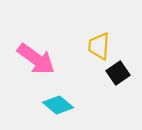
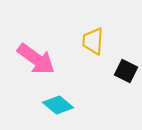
yellow trapezoid: moved 6 px left, 5 px up
black square: moved 8 px right, 2 px up; rotated 30 degrees counterclockwise
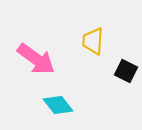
cyan diamond: rotated 12 degrees clockwise
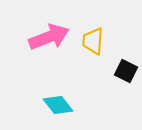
pink arrow: moved 13 px right, 22 px up; rotated 57 degrees counterclockwise
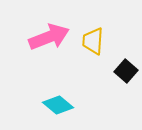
black square: rotated 15 degrees clockwise
cyan diamond: rotated 12 degrees counterclockwise
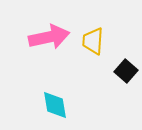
pink arrow: rotated 9 degrees clockwise
cyan diamond: moved 3 px left; rotated 40 degrees clockwise
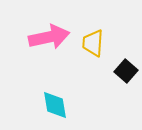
yellow trapezoid: moved 2 px down
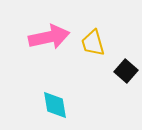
yellow trapezoid: rotated 20 degrees counterclockwise
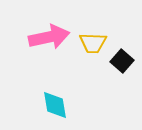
yellow trapezoid: rotated 72 degrees counterclockwise
black square: moved 4 px left, 10 px up
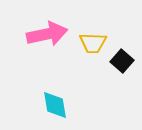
pink arrow: moved 2 px left, 3 px up
